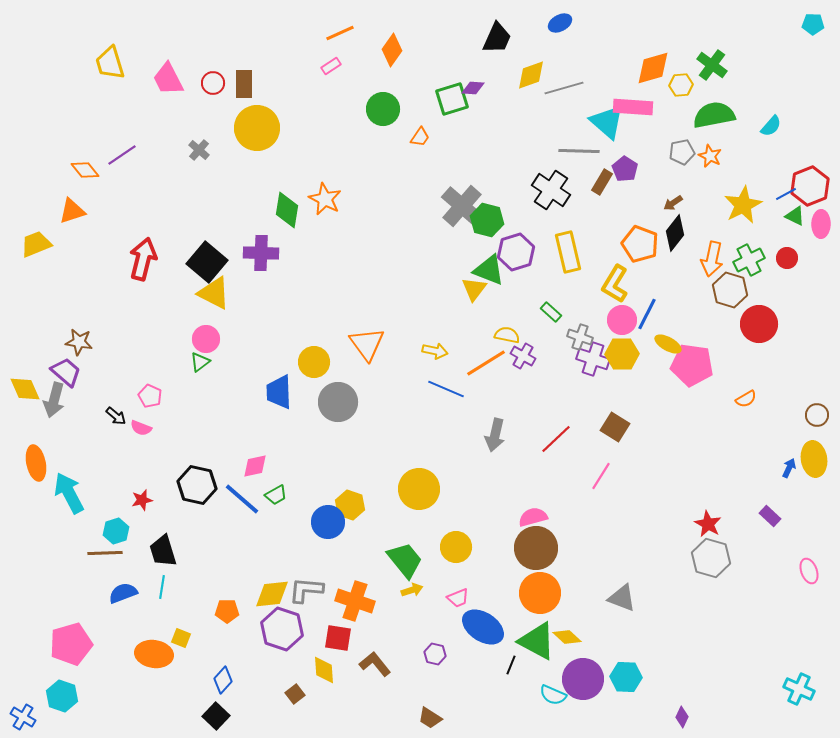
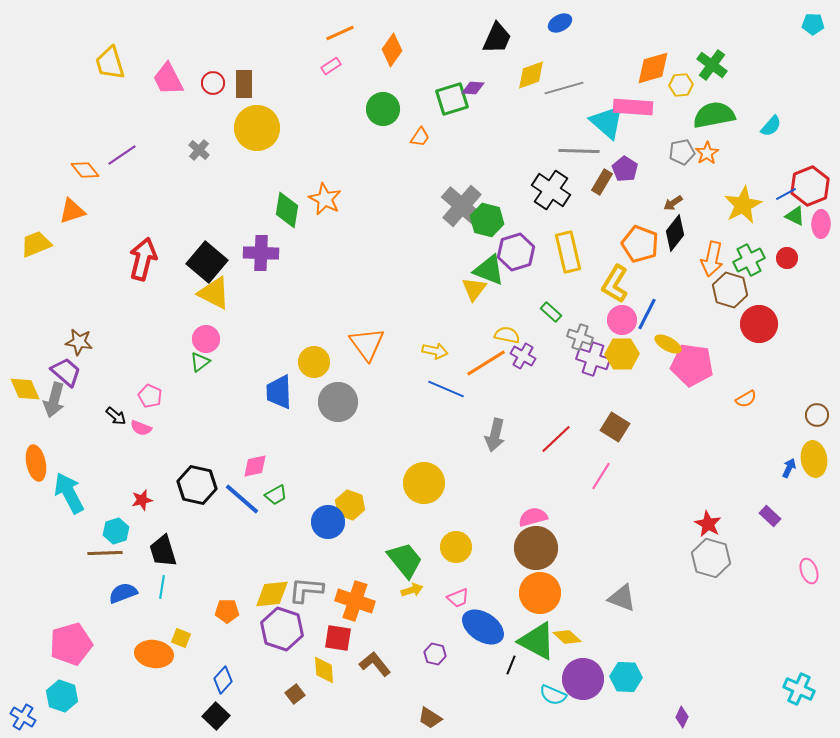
orange star at (710, 156): moved 3 px left, 3 px up; rotated 15 degrees clockwise
yellow circle at (419, 489): moved 5 px right, 6 px up
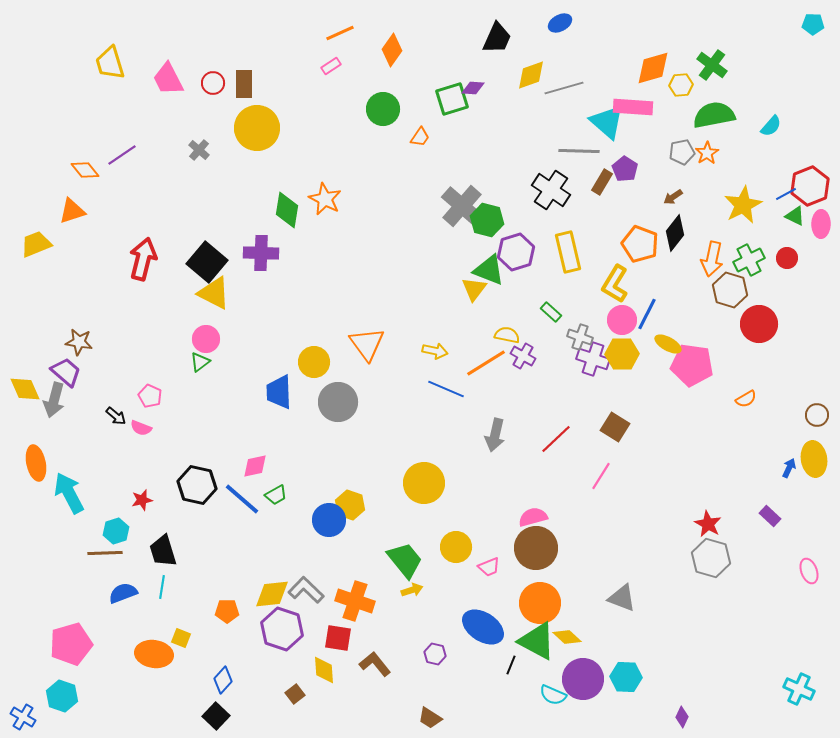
brown arrow at (673, 203): moved 6 px up
blue circle at (328, 522): moved 1 px right, 2 px up
gray L-shape at (306, 590): rotated 39 degrees clockwise
orange circle at (540, 593): moved 10 px down
pink trapezoid at (458, 598): moved 31 px right, 31 px up
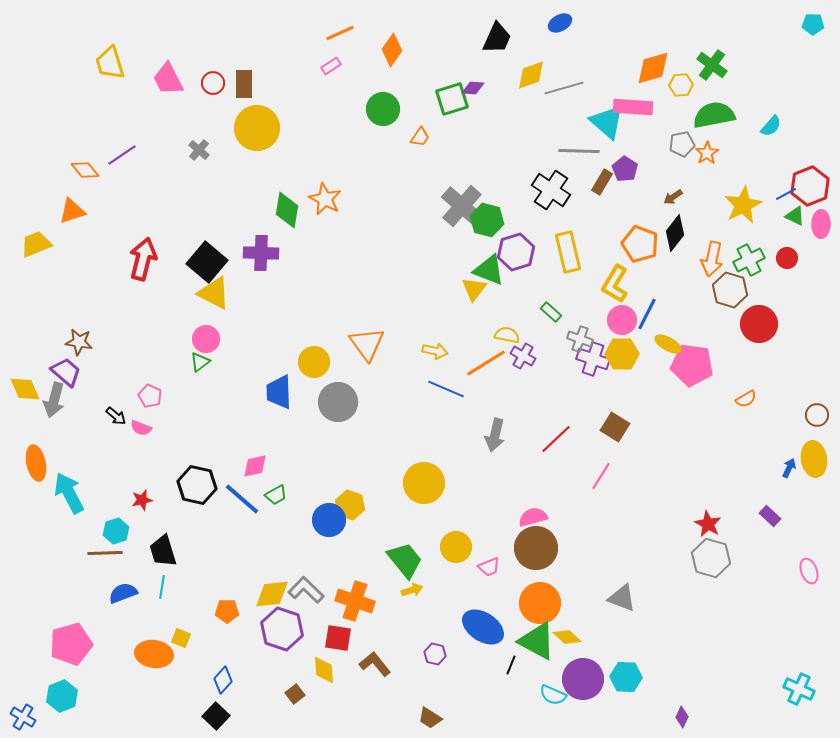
gray pentagon at (682, 152): moved 8 px up
gray cross at (580, 337): moved 2 px down
cyan hexagon at (62, 696): rotated 20 degrees clockwise
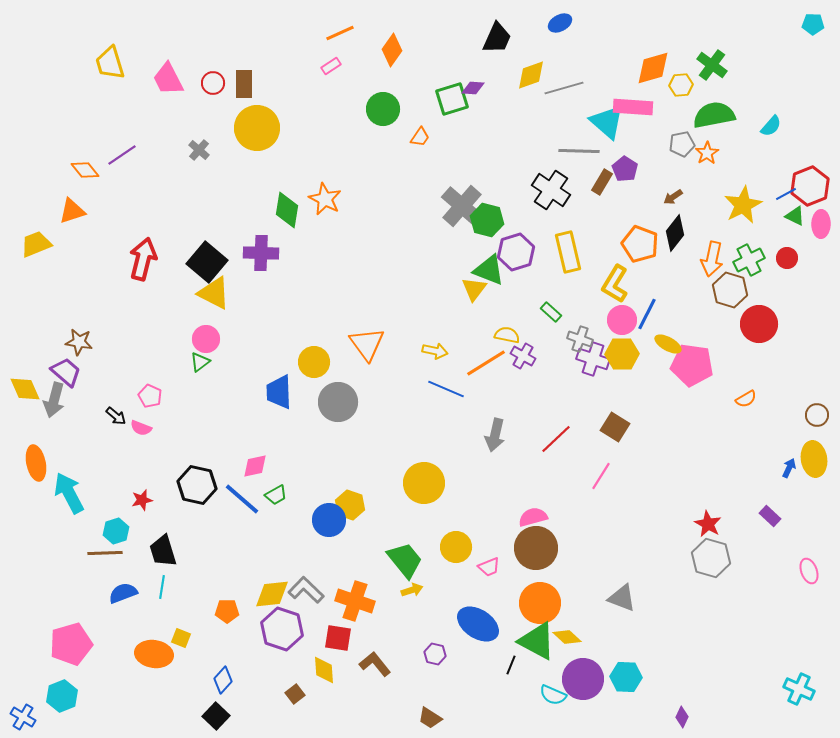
blue ellipse at (483, 627): moved 5 px left, 3 px up
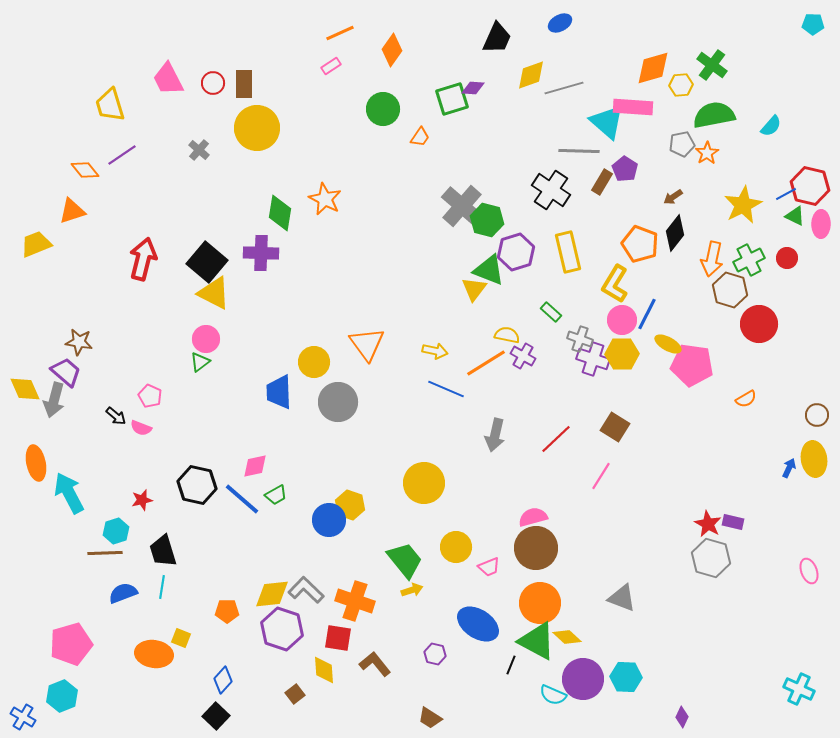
yellow trapezoid at (110, 63): moved 42 px down
red hexagon at (810, 186): rotated 24 degrees counterclockwise
green diamond at (287, 210): moved 7 px left, 3 px down
purple rectangle at (770, 516): moved 37 px left, 6 px down; rotated 30 degrees counterclockwise
